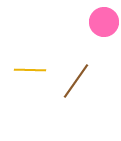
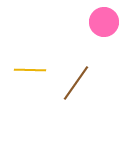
brown line: moved 2 px down
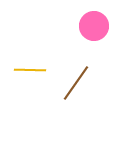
pink circle: moved 10 px left, 4 px down
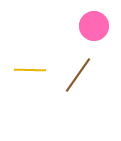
brown line: moved 2 px right, 8 px up
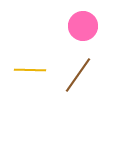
pink circle: moved 11 px left
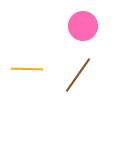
yellow line: moved 3 px left, 1 px up
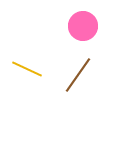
yellow line: rotated 24 degrees clockwise
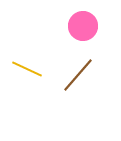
brown line: rotated 6 degrees clockwise
